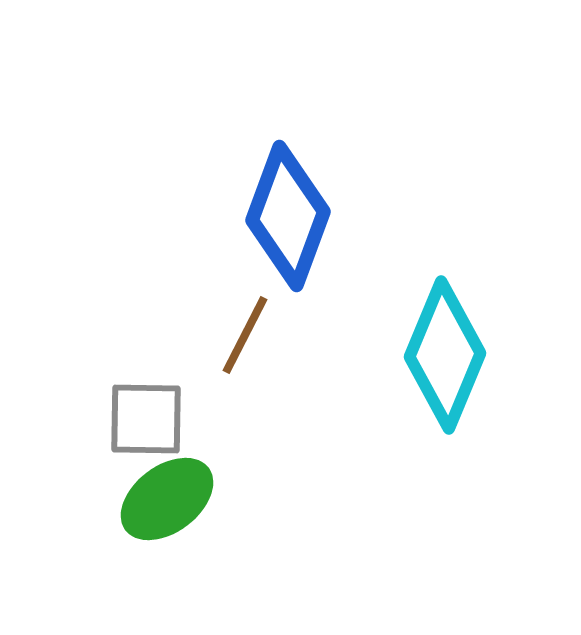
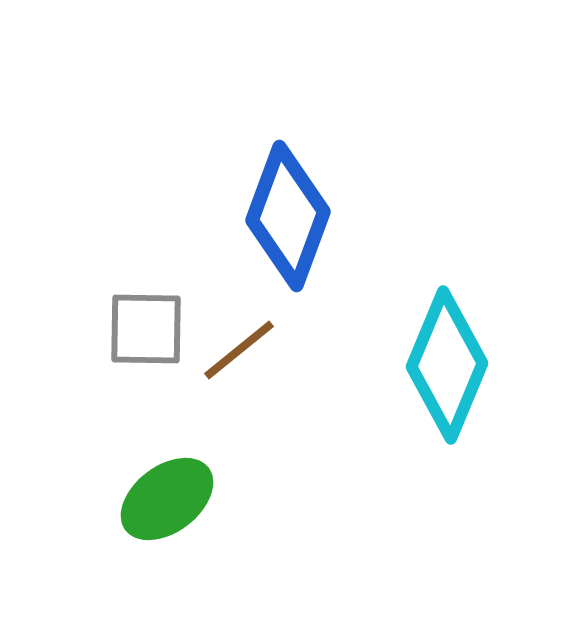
brown line: moved 6 px left, 15 px down; rotated 24 degrees clockwise
cyan diamond: moved 2 px right, 10 px down
gray square: moved 90 px up
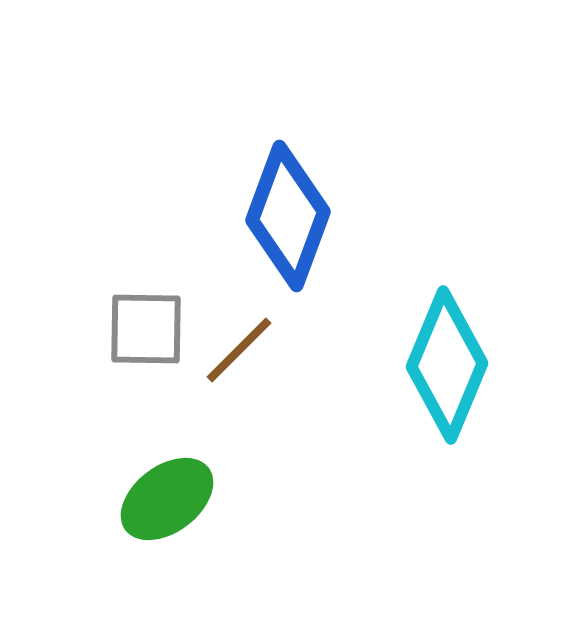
brown line: rotated 6 degrees counterclockwise
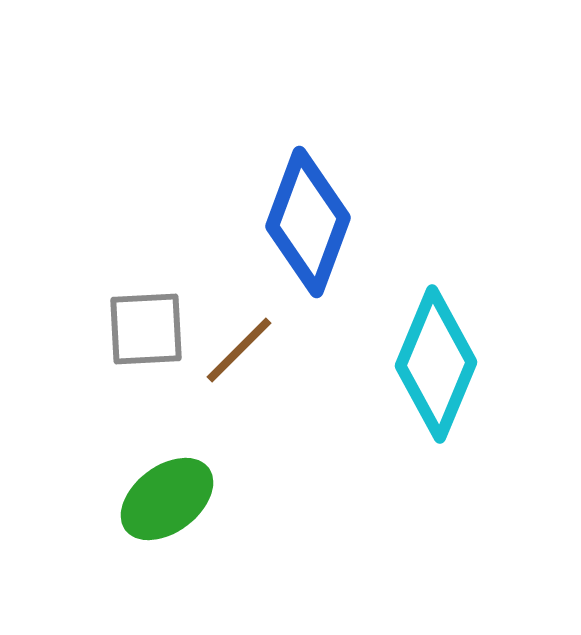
blue diamond: moved 20 px right, 6 px down
gray square: rotated 4 degrees counterclockwise
cyan diamond: moved 11 px left, 1 px up
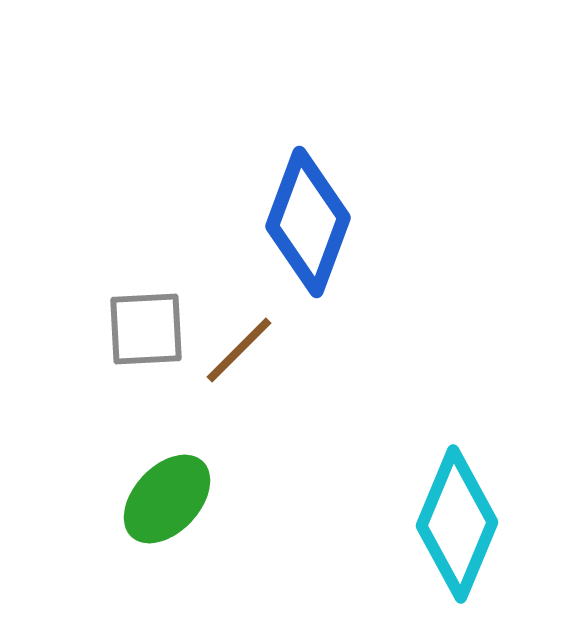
cyan diamond: moved 21 px right, 160 px down
green ellipse: rotated 10 degrees counterclockwise
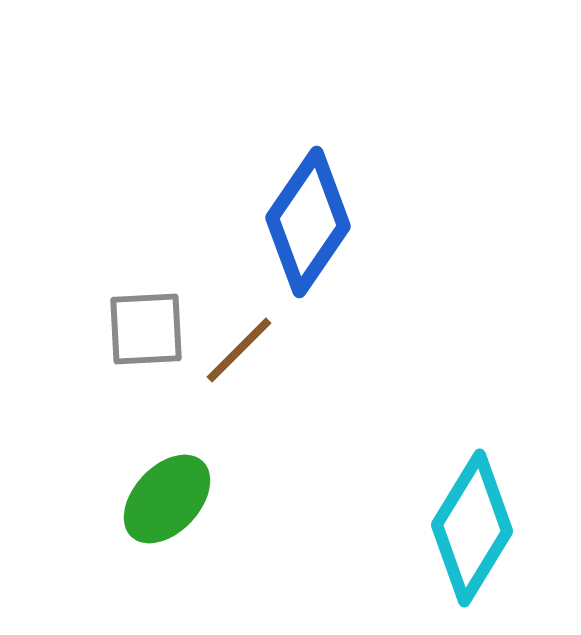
blue diamond: rotated 14 degrees clockwise
cyan diamond: moved 15 px right, 4 px down; rotated 9 degrees clockwise
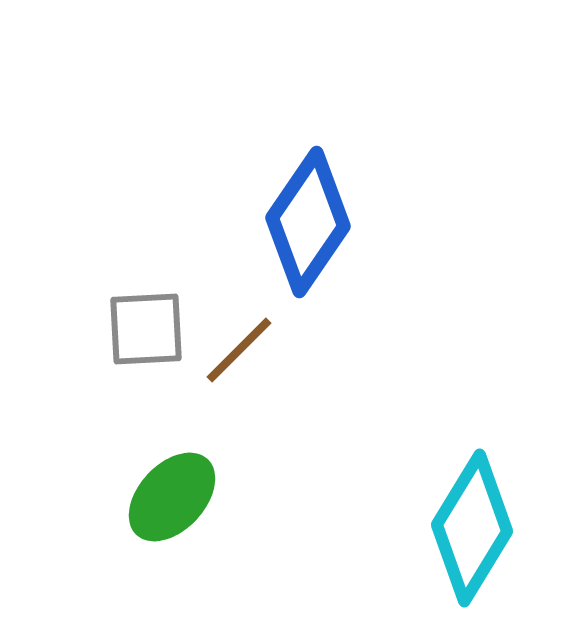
green ellipse: moved 5 px right, 2 px up
